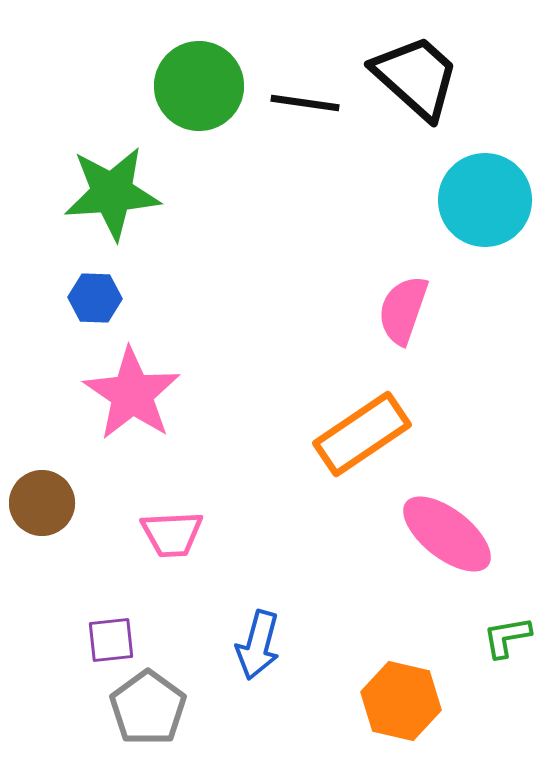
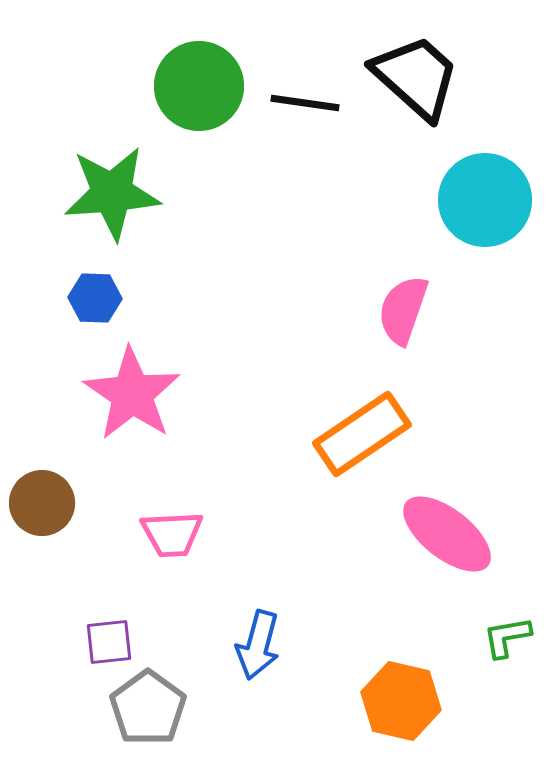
purple square: moved 2 px left, 2 px down
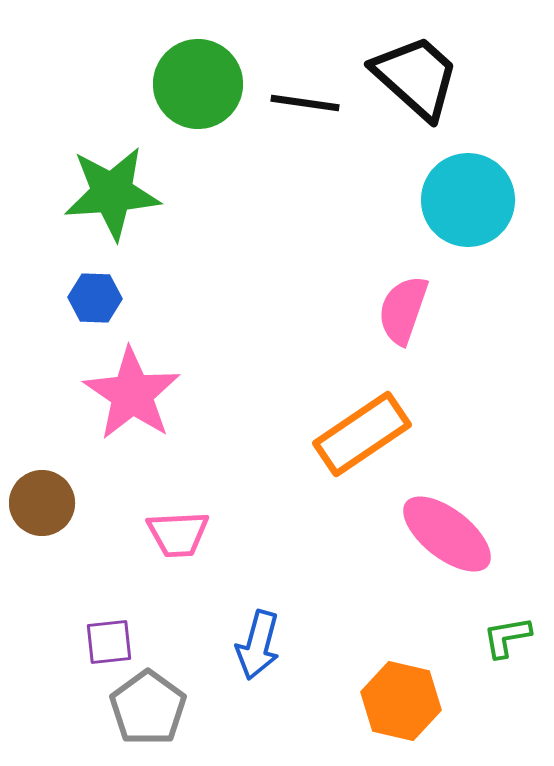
green circle: moved 1 px left, 2 px up
cyan circle: moved 17 px left
pink trapezoid: moved 6 px right
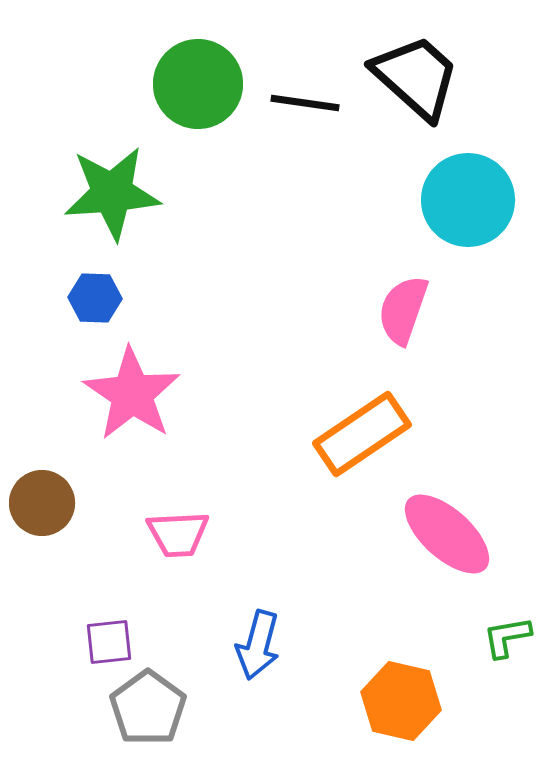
pink ellipse: rotated 4 degrees clockwise
